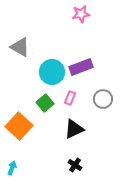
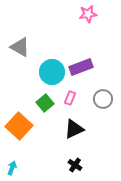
pink star: moved 7 px right
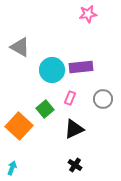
purple rectangle: rotated 15 degrees clockwise
cyan circle: moved 2 px up
green square: moved 6 px down
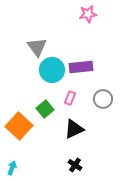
gray triangle: moved 17 px right; rotated 25 degrees clockwise
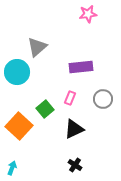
gray triangle: rotated 25 degrees clockwise
cyan circle: moved 35 px left, 2 px down
